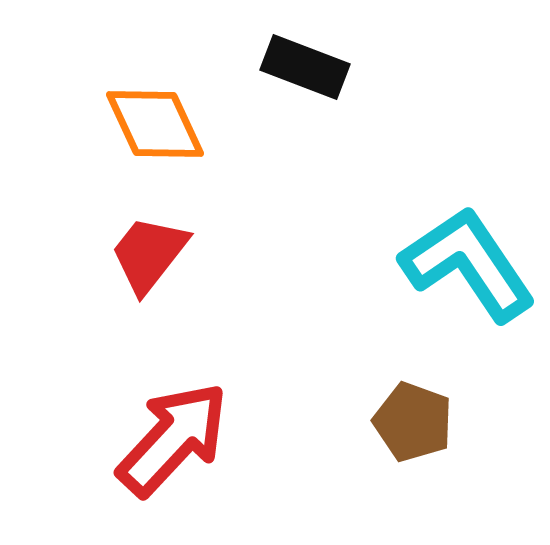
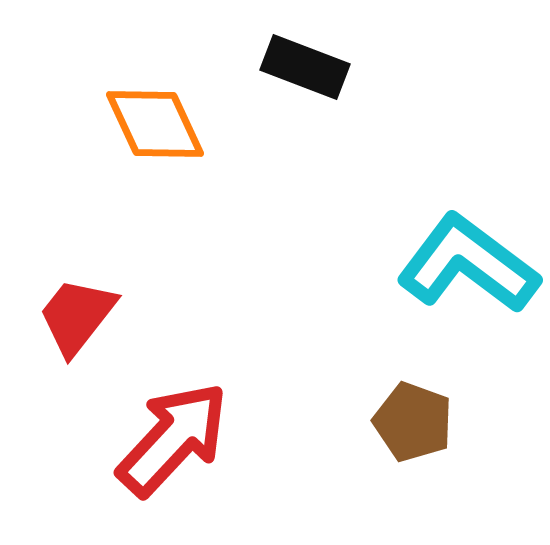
red trapezoid: moved 72 px left, 62 px down
cyan L-shape: rotated 19 degrees counterclockwise
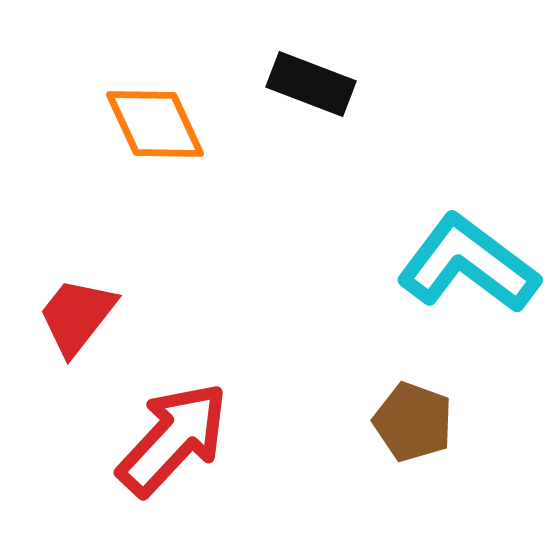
black rectangle: moved 6 px right, 17 px down
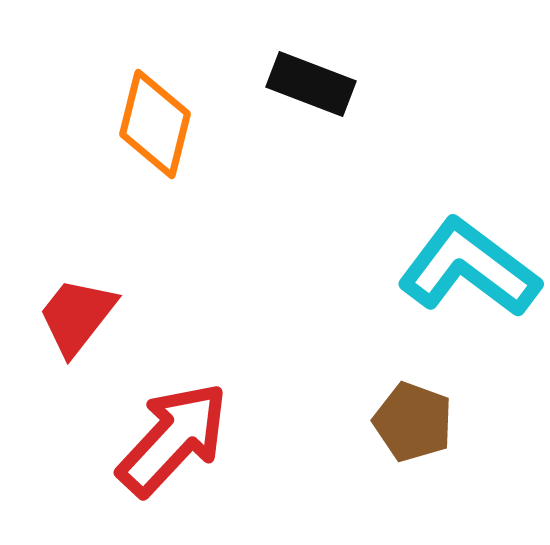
orange diamond: rotated 39 degrees clockwise
cyan L-shape: moved 1 px right, 4 px down
